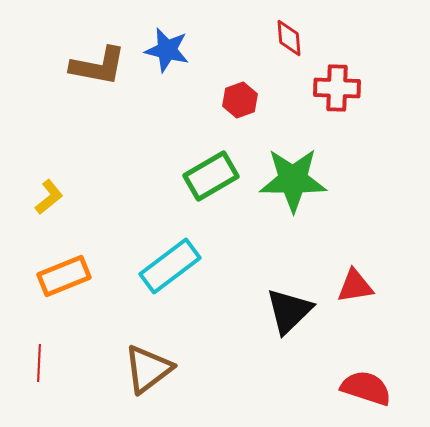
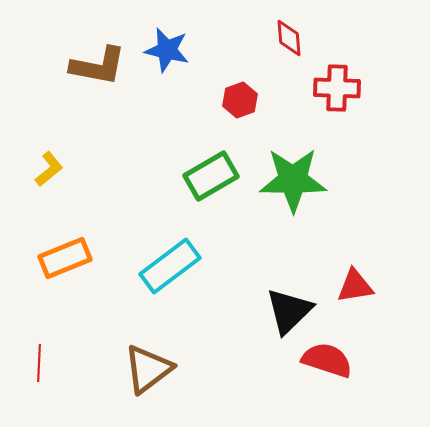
yellow L-shape: moved 28 px up
orange rectangle: moved 1 px right, 18 px up
red semicircle: moved 39 px left, 28 px up
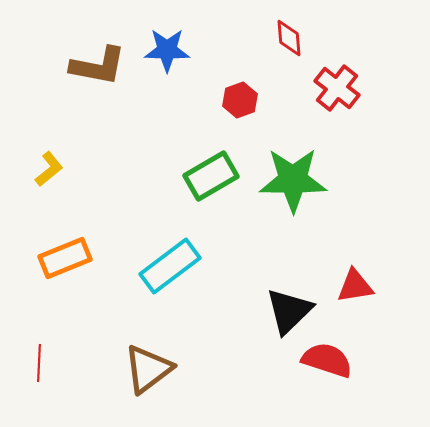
blue star: rotated 12 degrees counterclockwise
red cross: rotated 36 degrees clockwise
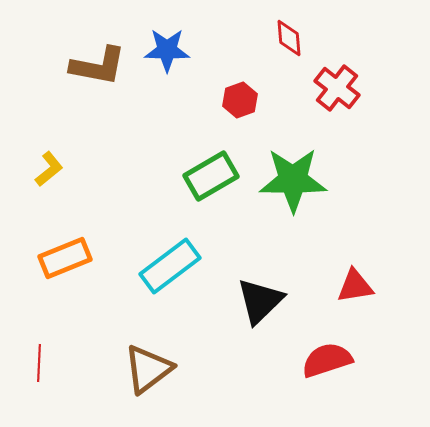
black triangle: moved 29 px left, 10 px up
red semicircle: rotated 36 degrees counterclockwise
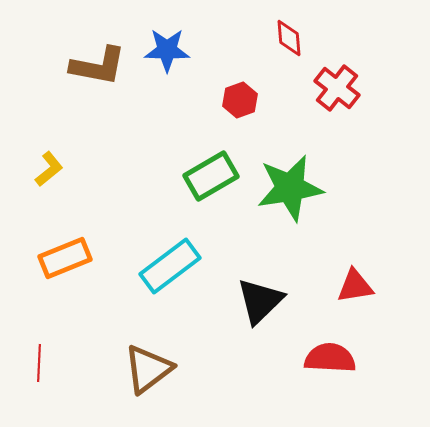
green star: moved 3 px left, 8 px down; rotated 10 degrees counterclockwise
red semicircle: moved 3 px right, 2 px up; rotated 21 degrees clockwise
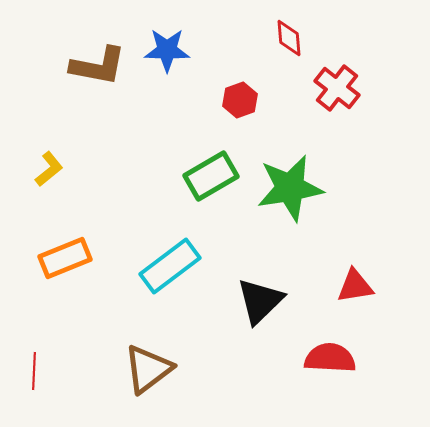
red line: moved 5 px left, 8 px down
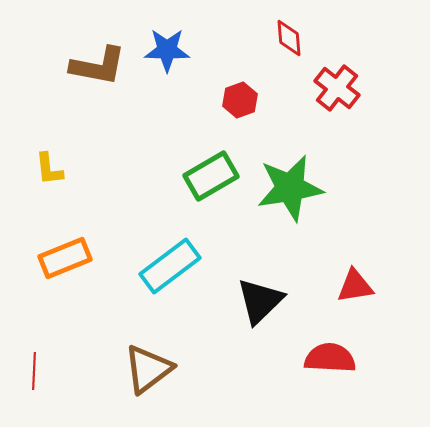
yellow L-shape: rotated 123 degrees clockwise
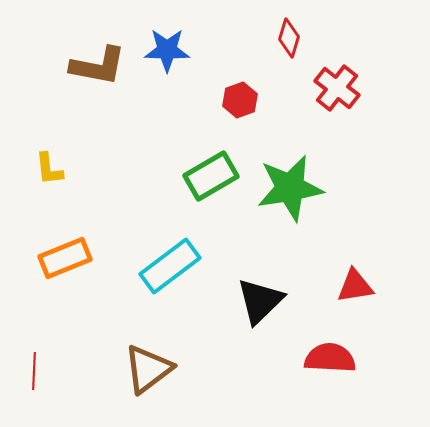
red diamond: rotated 21 degrees clockwise
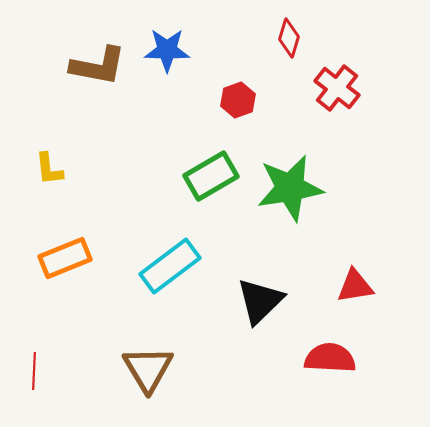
red hexagon: moved 2 px left
brown triangle: rotated 24 degrees counterclockwise
